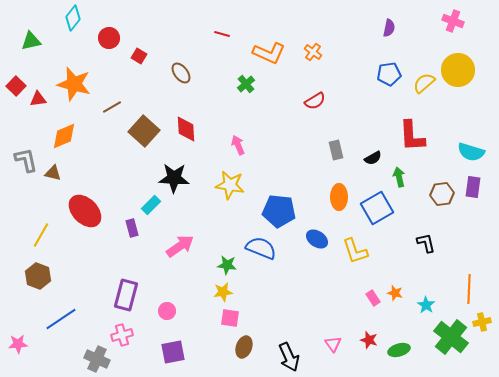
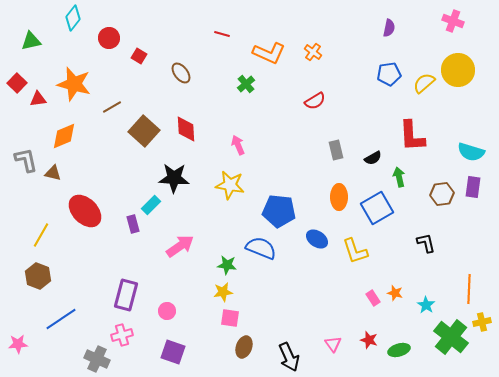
red square at (16, 86): moved 1 px right, 3 px up
purple rectangle at (132, 228): moved 1 px right, 4 px up
purple square at (173, 352): rotated 30 degrees clockwise
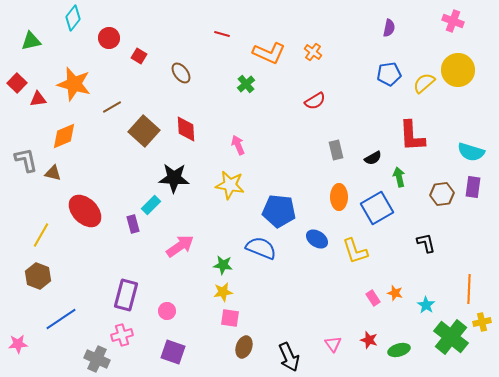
green star at (227, 265): moved 4 px left
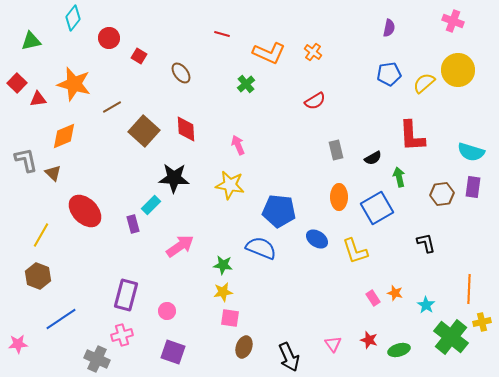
brown triangle at (53, 173): rotated 30 degrees clockwise
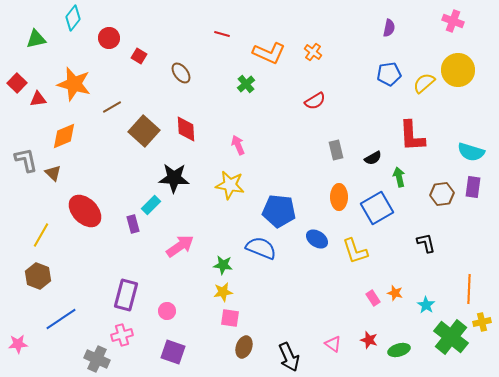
green triangle at (31, 41): moved 5 px right, 2 px up
pink triangle at (333, 344): rotated 18 degrees counterclockwise
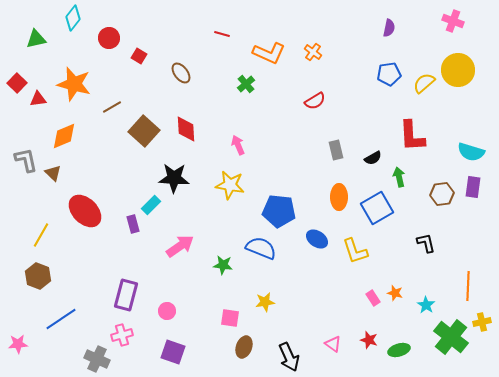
orange line at (469, 289): moved 1 px left, 3 px up
yellow star at (223, 292): moved 42 px right, 10 px down
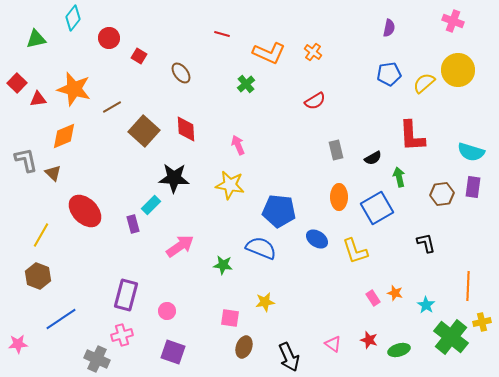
orange star at (74, 84): moved 5 px down
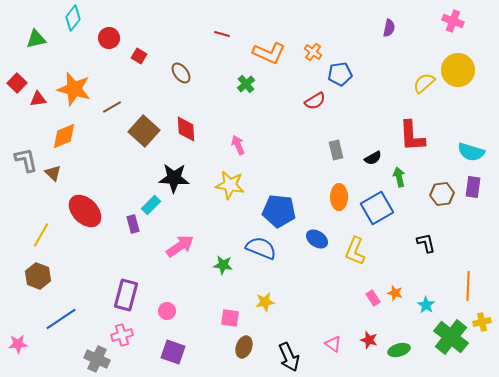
blue pentagon at (389, 74): moved 49 px left
yellow L-shape at (355, 251): rotated 40 degrees clockwise
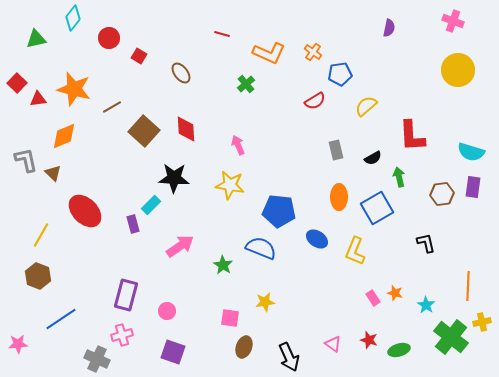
yellow semicircle at (424, 83): moved 58 px left, 23 px down
green star at (223, 265): rotated 24 degrees clockwise
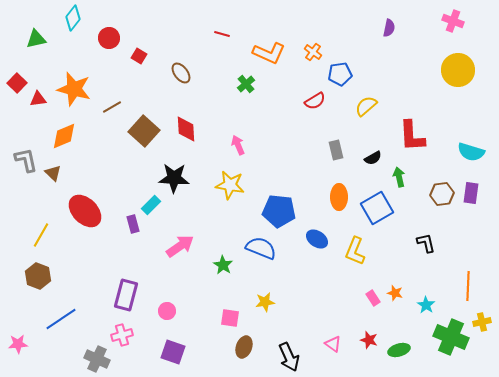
purple rectangle at (473, 187): moved 2 px left, 6 px down
green cross at (451, 337): rotated 16 degrees counterclockwise
